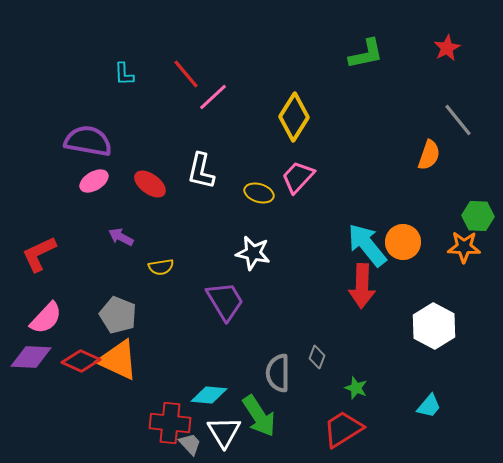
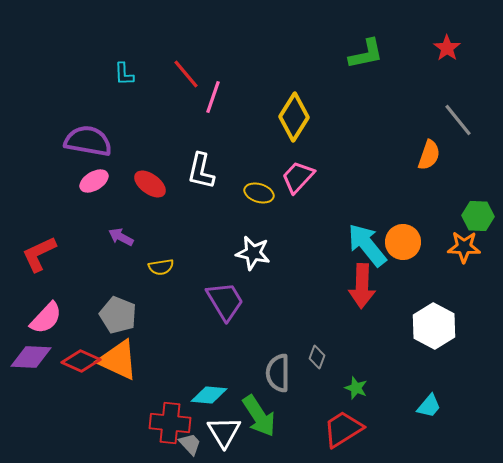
red star: rotated 8 degrees counterclockwise
pink line: rotated 28 degrees counterclockwise
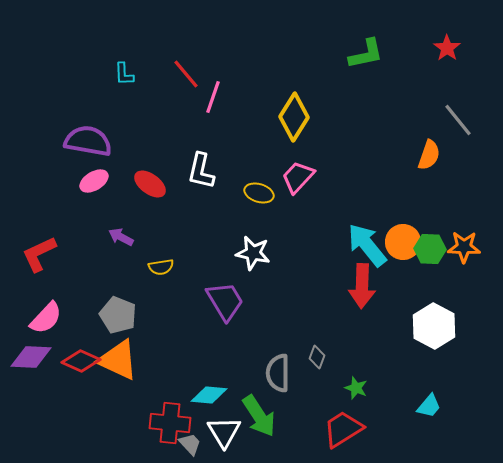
green hexagon: moved 48 px left, 33 px down
